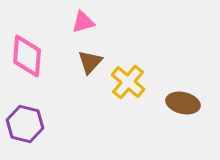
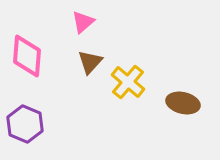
pink triangle: rotated 25 degrees counterclockwise
purple hexagon: rotated 9 degrees clockwise
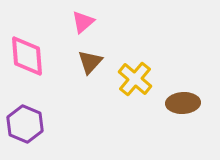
pink diamond: rotated 9 degrees counterclockwise
yellow cross: moved 7 px right, 3 px up
brown ellipse: rotated 16 degrees counterclockwise
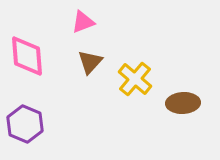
pink triangle: rotated 20 degrees clockwise
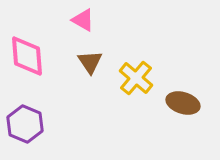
pink triangle: moved 2 px up; rotated 50 degrees clockwise
brown triangle: rotated 16 degrees counterclockwise
yellow cross: moved 1 px right, 1 px up
brown ellipse: rotated 20 degrees clockwise
